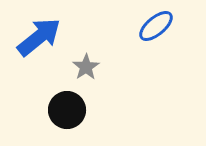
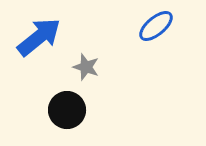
gray star: rotated 20 degrees counterclockwise
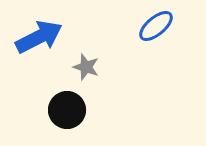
blue arrow: rotated 12 degrees clockwise
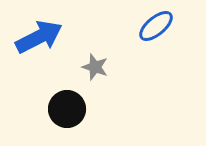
gray star: moved 9 px right
black circle: moved 1 px up
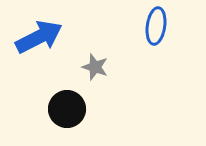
blue ellipse: rotated 42 degrees counterclockwise
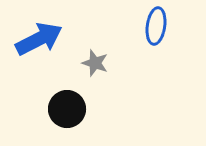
blue arrow: moved 2 px down
gray star: moved 4 px up
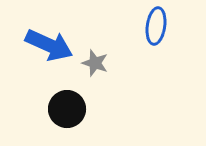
blue arrow: moved 10 px right, 6 px down; rotated 51 degrees clockwise
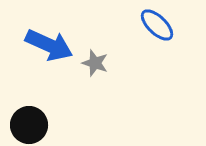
blue ellipse: moved 1 px right, 1 px up; rotated 54 degrees counterclockwise
black circle: moved 38 px left, 16 px down
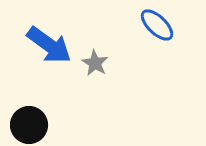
blue arrow: rotated 12 degrees clockwise
gray star: rotated 12 degrees clockwise
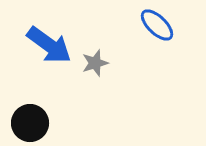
gray star: rotated 24 degrees clockwise
black circle: moved 1 px right, 2 px up
